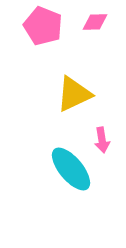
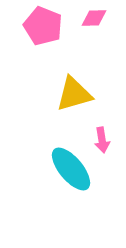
pink diamond: moved 1 px left, 4 px up
yellow triangle: rotated 9 degrees clockwise
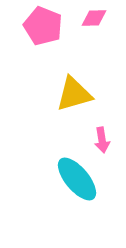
cyan ellipse: moved 6 px right, 10 px down
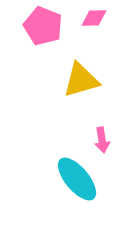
yellow triangle: moved 7 px right, 14 px up
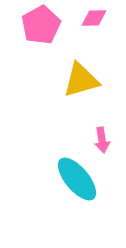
pink pentagon: moved 2 px left, 1 px up; rotated 21 degrees clockwise
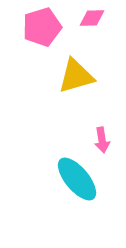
pink diamond: moved 2 px left
pink pentagon: moved 1 px right, 2 px down; rotated 12 degrees clockwise
yellow triangle: moved 5 px left, 4 px up
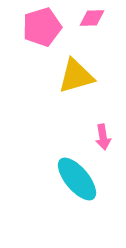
pink arrow: moved 1 px right, 3 px up
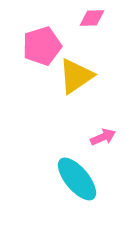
pink pentagon: moved 19 px down
yellow triangle: rotated 18 degrees counterclockwise
pink arrow: rotated 105 degrees counterclockwise
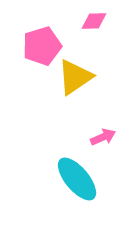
pink diamond: moved 2 px right, 3 px down
yellow triangle: moved 1 px left, 1 px down
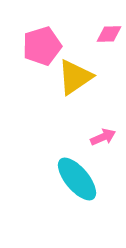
pink diamond: moved 15 px right, 13 px down
